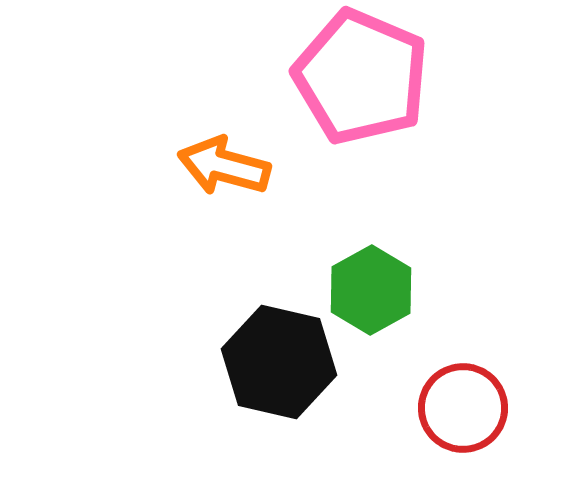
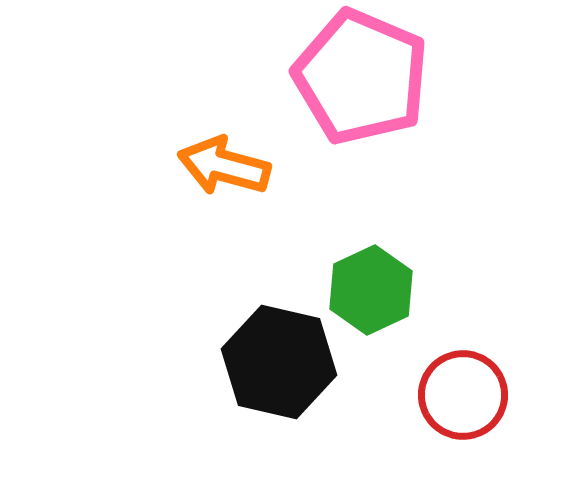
green hexagon: rotated 4 degrees clockwise
red circle: moved 13 px up
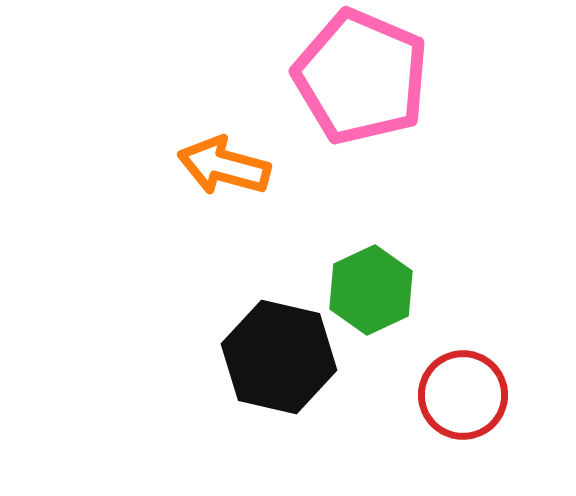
black hexagon: moved 5 px up
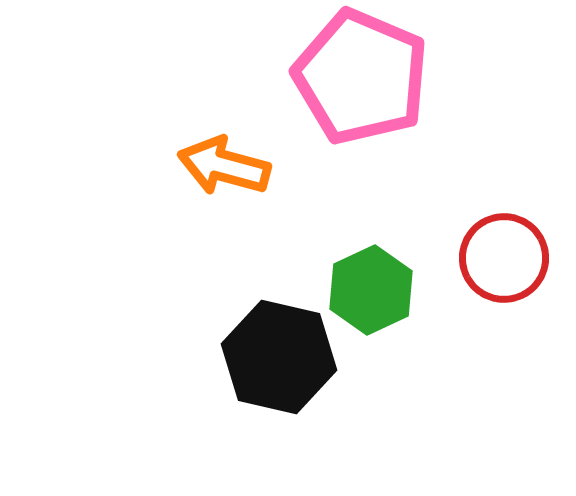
red circle: moved 41 px right, 137 px up
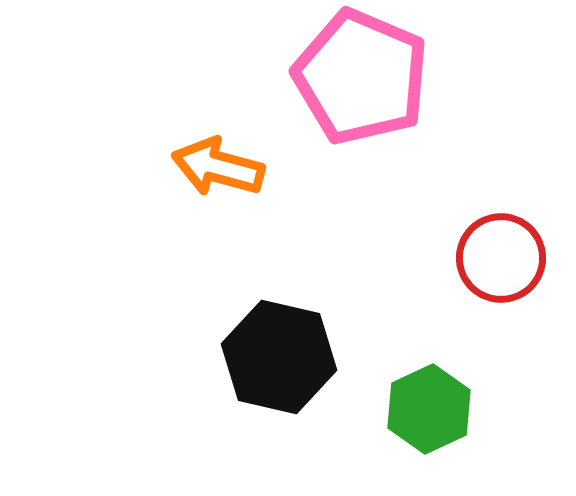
orange arrow: moved 6 px left, 1 px down
red circle: moved 3 px left
green hexagon: moved 58 px right, 119 px down
